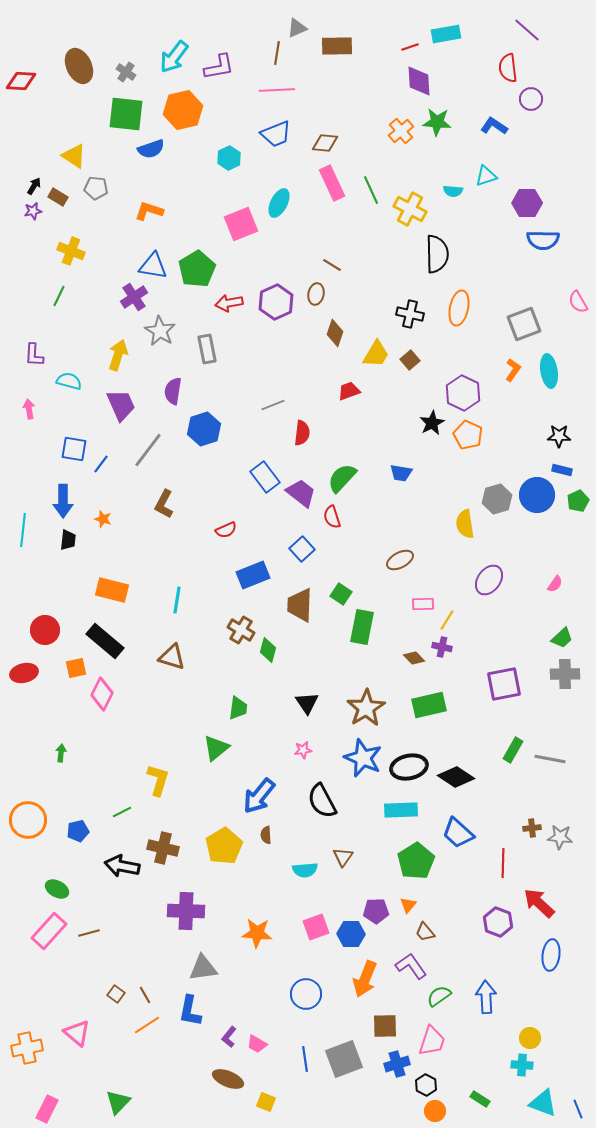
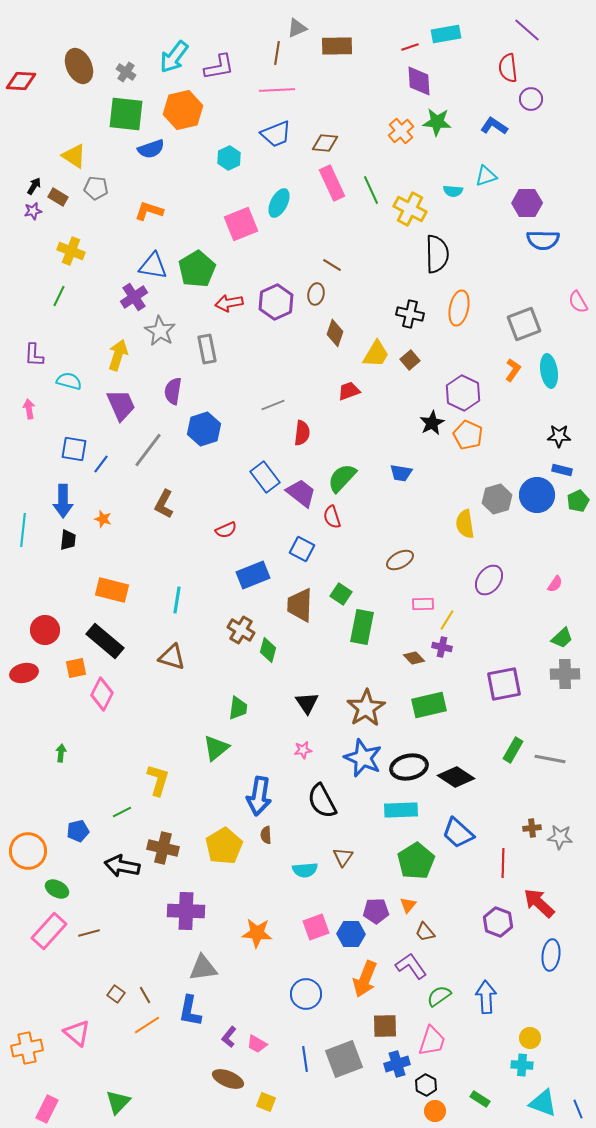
blue square at (302, 549): rotated 20 degrees counterclockwise
blue arrow at (259, 796): rotated 30 degrees counterclockwise
orange circle at (28, 820): moved 31 px down
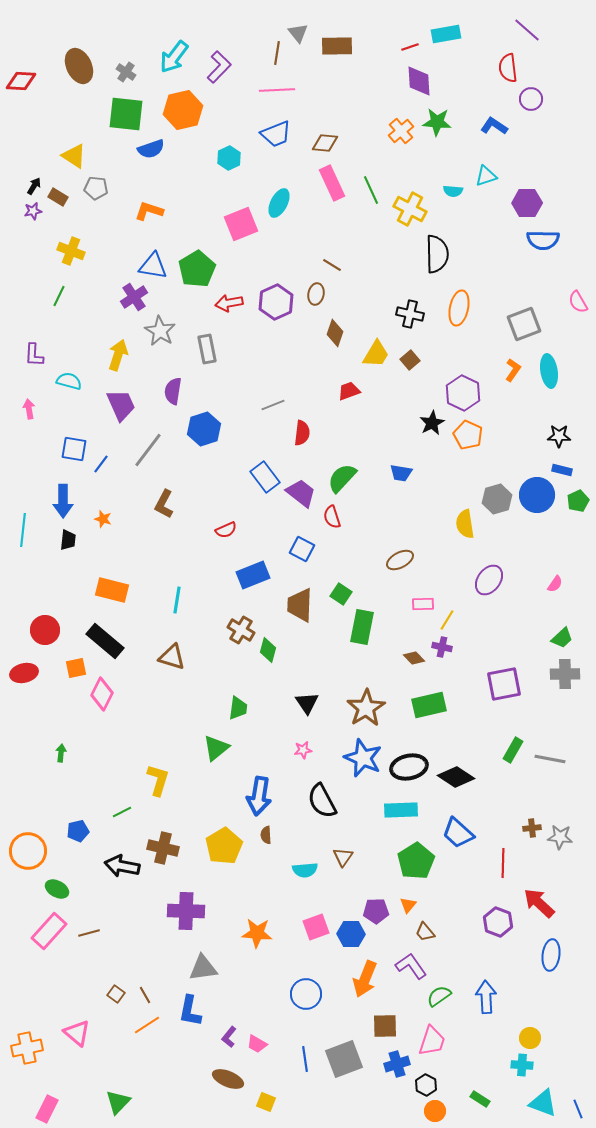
gray triangle at (297, 28): moved 1 px right, 5 px down; rotated 45 degrees counterclockwise
purple L-shape at (219, 67): rotated 36 degrees counterclockwise
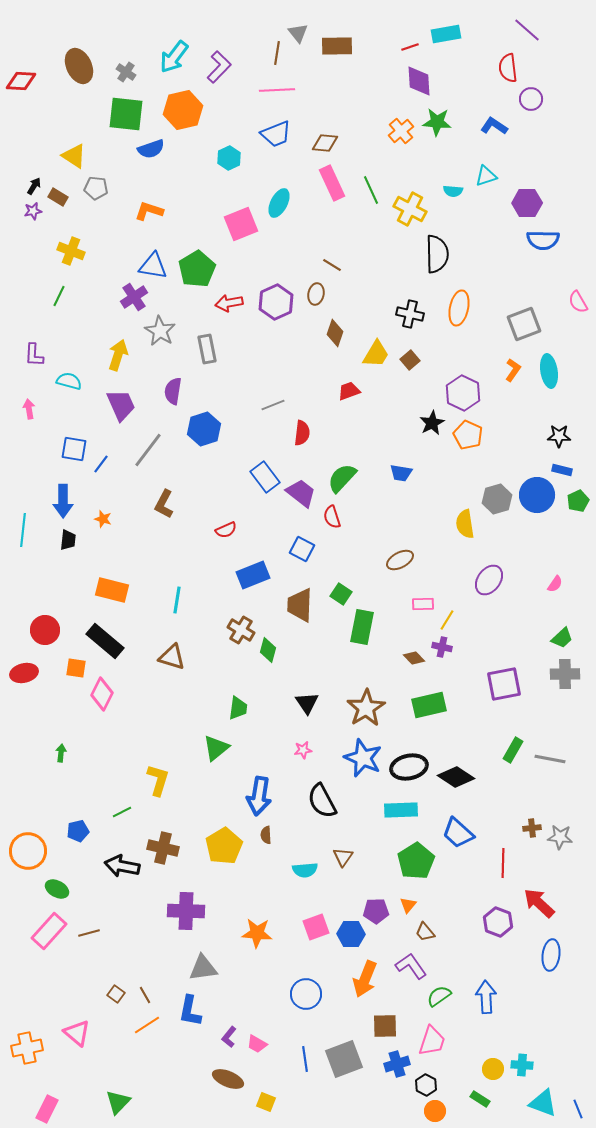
orange square at (76, 668): rotated 20 degrees clockwise
yellow circle at (530, 1038): moved 37 px left, 31 px down
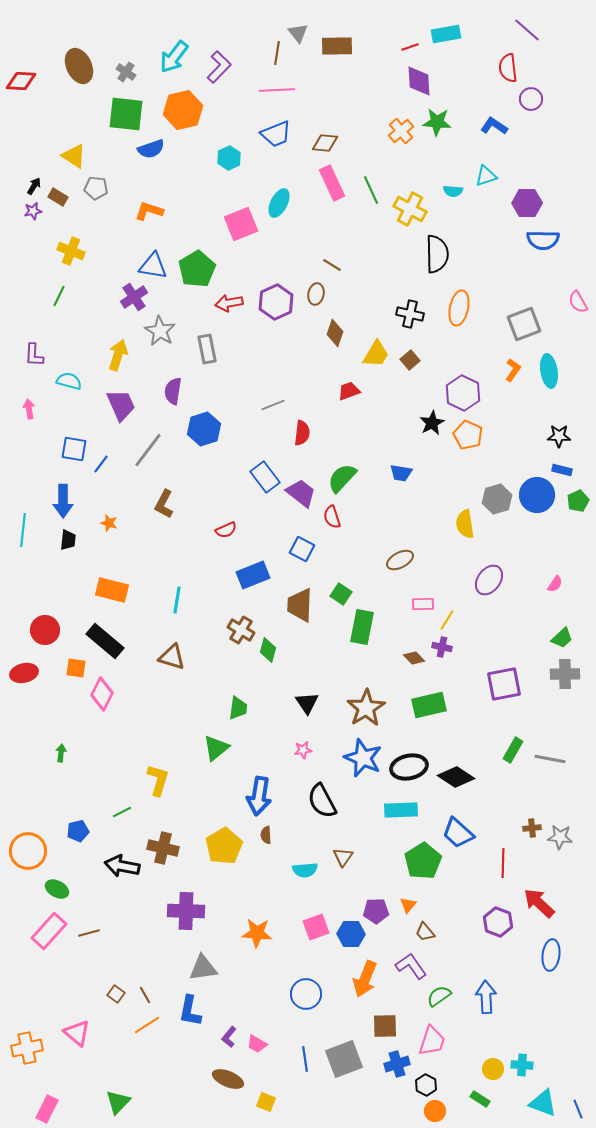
orange star at (103, 519): moved 6 px right, 4 px down
green pentagon at (416, 861): moved 7 px right
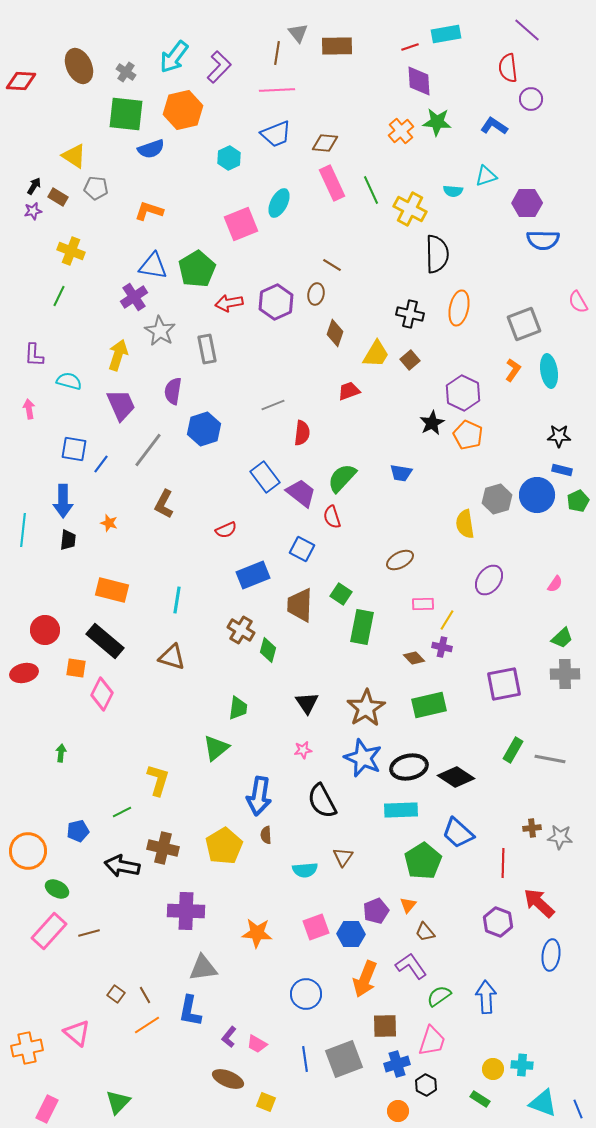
purple pentagon at (376, 911): rotated 20 degrees counterclockwise
orange circle at (435, 1111): moved 37 px left
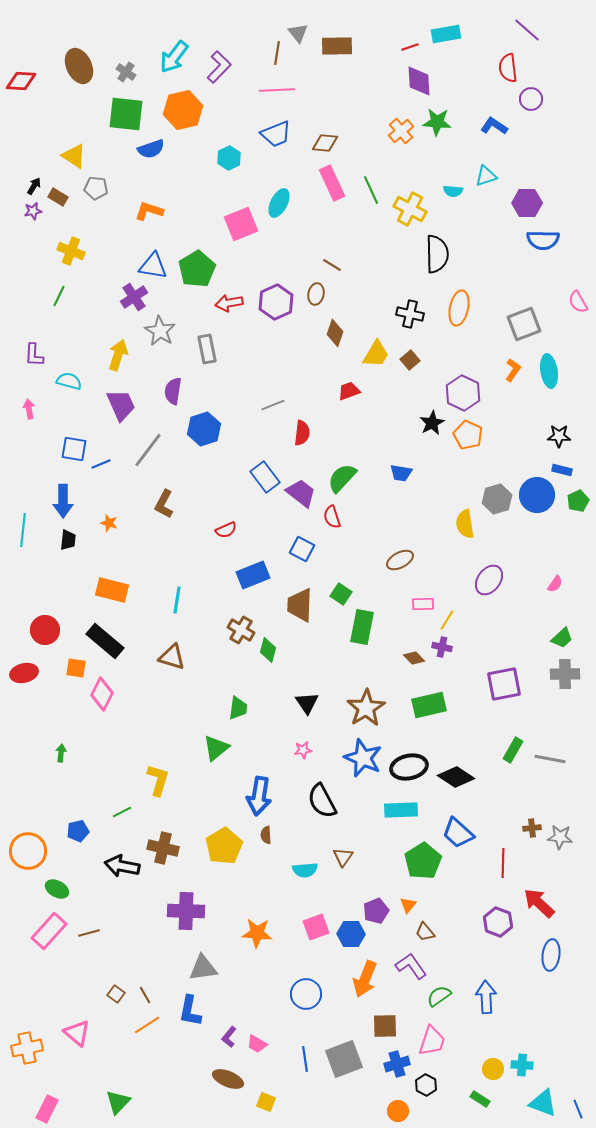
blue line at (101, 464): rotated 30 degrees clockwise
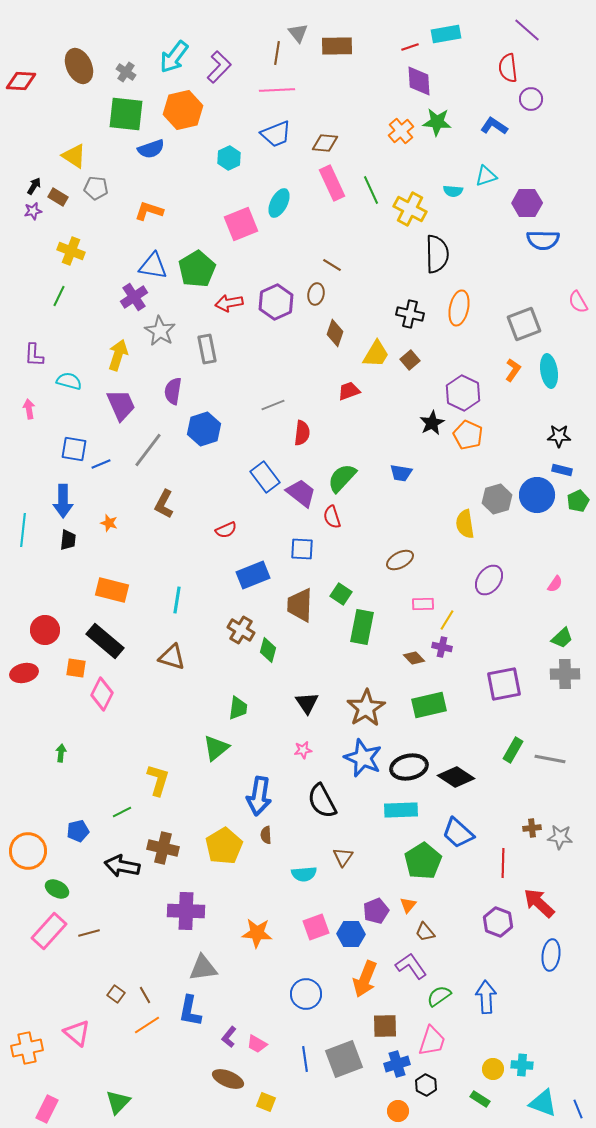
blue square at (302, 549): rotated 25 degrees counterclockwise
cyan semicircle at (305, 870): moved 1 px left, 4 px down
